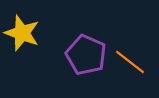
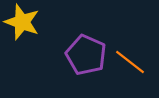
yellow star: moved 11 px up
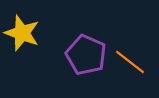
yellow star: moved 11 px down
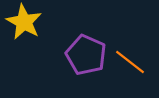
yellow star: moved 2 px right, 11 px up; rotated 9 degrees clockwise
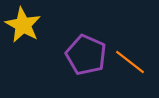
yellow star: moved 1 px left, 3 px down
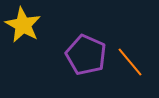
orange line: rotated 12 degrees clockwise
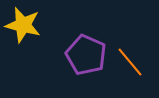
yellow star: rotated 15 degrees counterclockwise
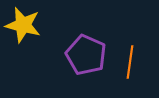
orange line: rotated 48 degrees clockwise
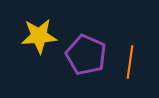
yellow star: moved 16 px right, 11 px down; rotated 18 degrees counterclockwise
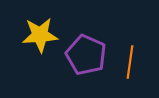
yellow star: moved 1 px right, 1 px up
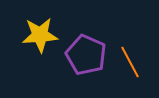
orange line: rotated 36 degrees counterclockwise
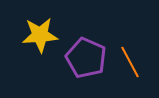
purple pentagon: moved 3 px down
